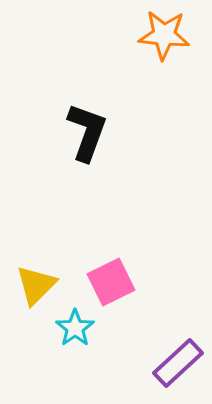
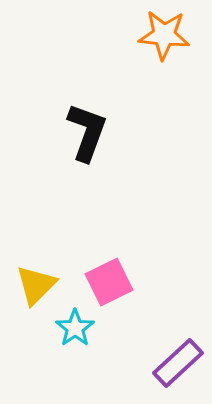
pink square: moved 2 px left
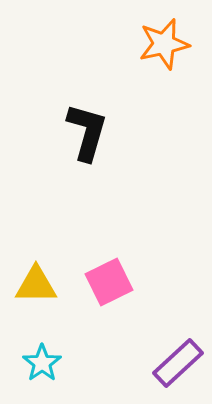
orange star: moved 9 px down; rotated 18 degrees counterclockwise
black L-shape: rotated 4 degrees counterclockwise
yellow triangle: rotated 45 degrees clockwise
cyan star: moved 33 px left, 35 px down
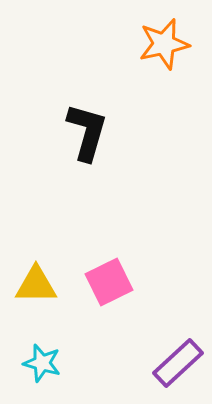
cyan star: rotated 21 degrees counterclockwise
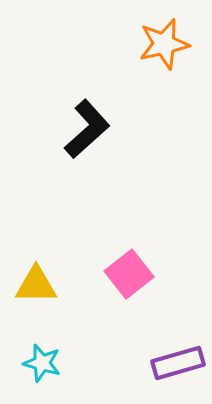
black L-shape: moved 3 px up; rotated 32 degrees clockwise
pink square: moved 20 px right, 8 px up; rotated 12 degrees counterclockwise
purple rectangle: rotated 27 degrees clockwise
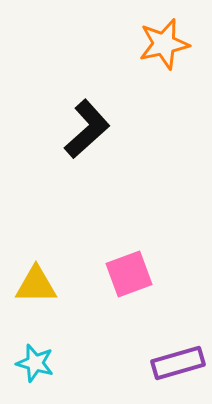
pink square: rotated 18 degrees clockwise
cyan star: moved 7 px left
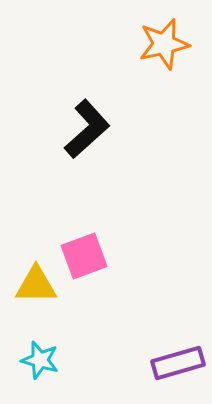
pink square: moved 45 px left, 18 px up
cyan star: moved 5 px right, 3 px up
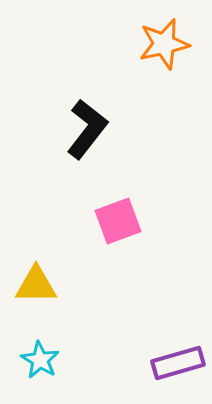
black L-shape: rotated 10 degrees counterclockwise
pink square: moved 34 px right, 35 px up
cyan star: rotated 15 degrees clockwise
